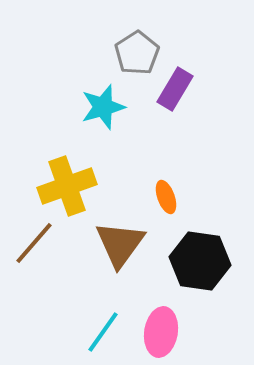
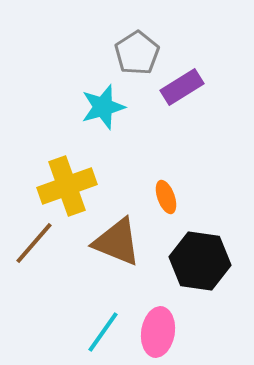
purple rectangle: moved 7 px right, 2 px up; rotated 27 degrees clockwise
brown triangle: moved 3 px left, 2 px up; rotated 44 degrees counterclockwise
pink ellipse: moved 3 px left
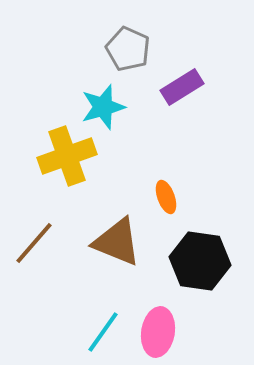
gray pentagon: moved 9 px left, 4 px up; rotated 15 degrees counterclockwise
yellow cross: moved 30 px up
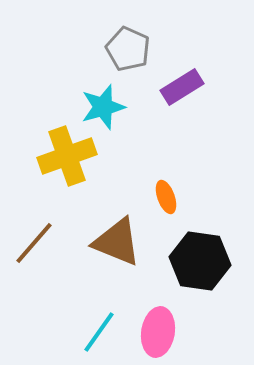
cyan line: moved 4 px left
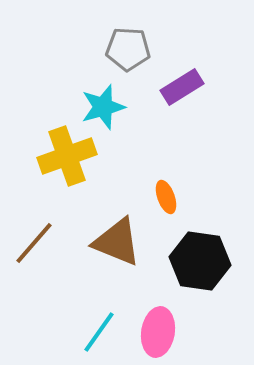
gray pentagon: rotated 21 degrees counterclockwise
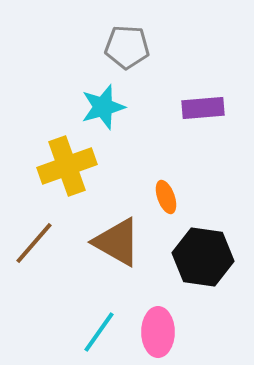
gray pentagon: moved 1 px left, 2 px up
purple rectangle: moved 21 px right, 21 px down; rotated 27 degrees clockwise
yellow cross: moved 10 px down
brown triangle: rotated 8 degrees clockwise
black hexagon: moved 3 px right, 4 px up
pink ellipse: rotated 9 degrees counterclockwise
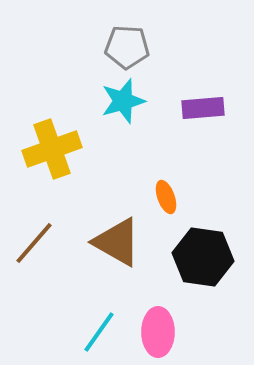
cyan star: moved 20 px right, 6 px up
yellow cross: moved 15 px left, 17 px up
